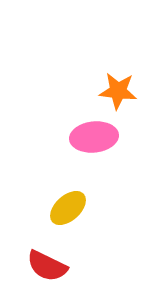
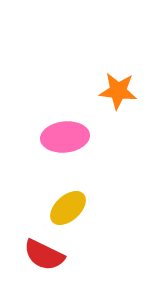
pink ellipse: moved 29 px left
red semicircle: moved 3 px left, 11 px up
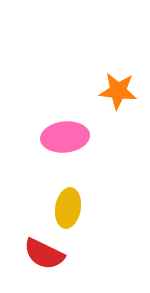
yellow ellipse: rotated 39 degrees counterclockwise
red semicircle: moved 1 px up
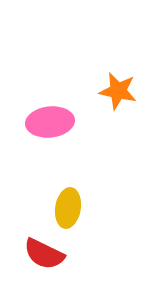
orange star: rotated 6 degrees clockwise
pink ellipse: moved 15 px left, 15 px up
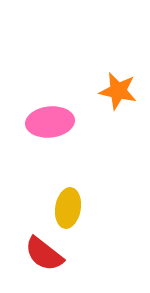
red semicircle: rotated 12 degrees clockwise
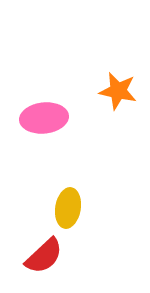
pink ellipse: moved 6 px left, 4 px up
red semicircle: moved 2 px down; rotated 81 degrees counterclockwise
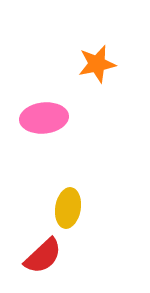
orange star: moved 21 px left, 27 px up; rotated 24 degrees counterclockwise
red semicircle: moved 1 px left
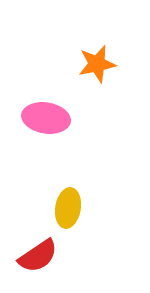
pink ellipse: moved 2 px right; rotated 15 degrees clockwise
red semicircle: moved 5 px left; rotated 9 degrees clockwise
